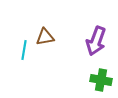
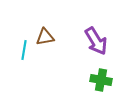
purple arrow: rotated 52 degrees counterclockwise
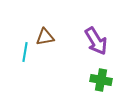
cyan line: moved 1 px right, 2 px down
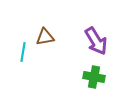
cyan line: moved 2 px left
green cross: moved 7 px left, 3 px up
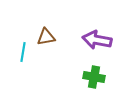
brown triangle: moved 1 px right
purple arrow: moved 1 px right, 1 px up; rotated 132 degrees clockwise
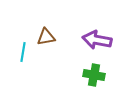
green cross: moved 2 px up
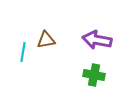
brown triangle: moved 3 px down
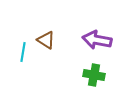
brown triangle: rotated 42 degrees clockwise
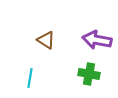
cyan line: moved 7 px right, 26 px down
green cross: moved 5 px left, 1 px up
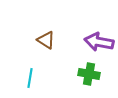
purple arrow: moved 2 px right, 2 px down
